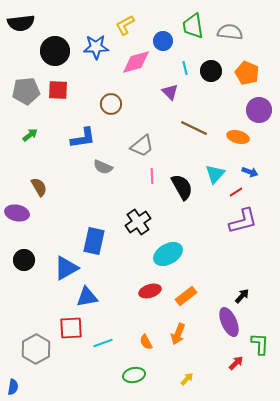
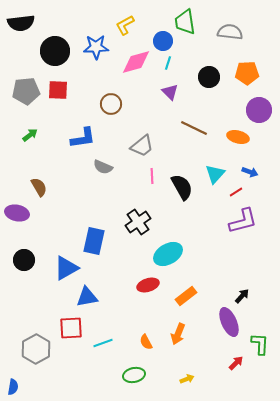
green trapezoid at (193, 26): moved 8 px left, 4 px up
cyan line at (185, 68): moved 17 px left, 5 px up; rotated 32 degrees clockwise
black circle at (211, 71): moved 2 px left, 6 px down
orange pentagon at (247, 73): rotated 25 degrees counterclockwise
red ellipse at (150, 291): moved 2 px left, 6 px up
yellow arrow at (187, 379): rotated 24 degrees clockwise
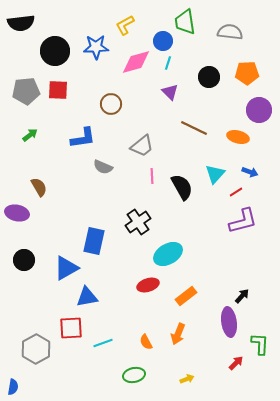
purple ellipse at (229, 322): rotated 16 degrees clockwise
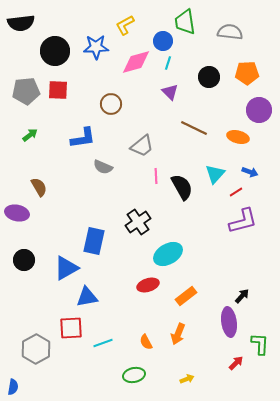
pink line at (152, 176): moved 4 px right
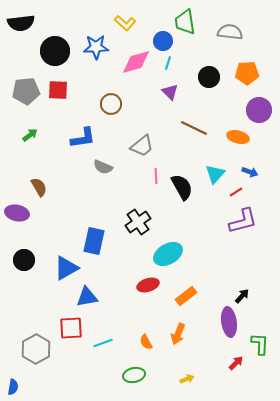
yellow L-shape at (125, 25): moved 2 px up; rotated 110 degrees counterclockwise
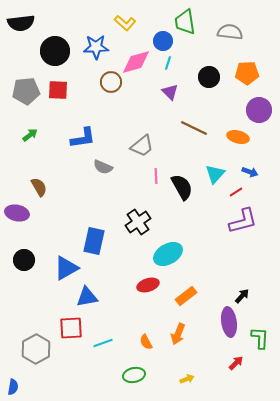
brown circle at (111, 104): moved 22 px up
green L-shape at (260, 344): moved 6 px up
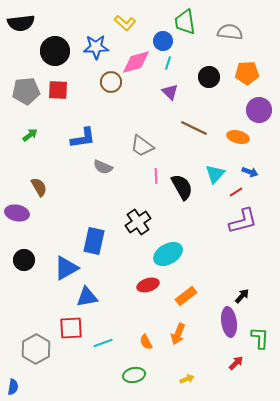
gray trapezoid at (142, 146): rotated 75 degrees clockwise
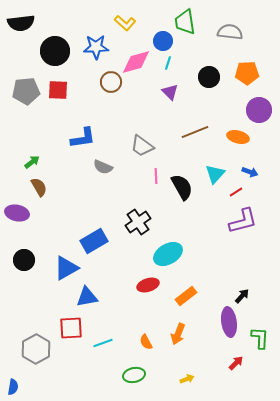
brown line at (194, 128): moved 1 px right, 4 px down; rotated 48 degrees counterclockwise
green arrow at (30, 135): moved 2 px right, 27 px down
blue rectangle at (94, 241): rotated 48 degrees clockwise
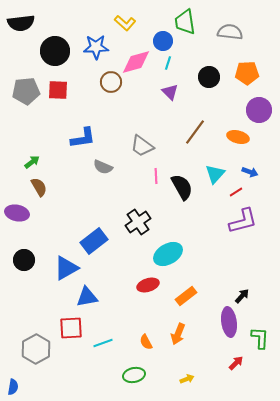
brown line at (195, 132): rotated 32 degrees counterclockwise
blue rectangle at (94, 241): rotated 8 degrees counterclockwise
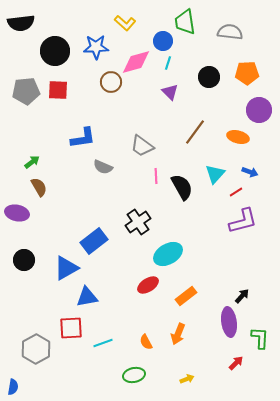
red ellipse at (148, 285): rotated 15 degrees counterclockwise
